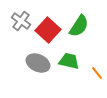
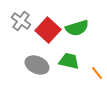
green semicircle: moved 2 px left, 2 px down; rotated 40 degrees clockwise
gray ellipse: moved 1 px left, 2 px down
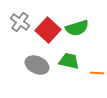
gray cross: moved 1 px left, 1 px down
orange line: rotated 48 degrees counterclockwise
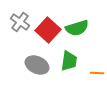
green trapezoid: rotated 85 degrees clockwise
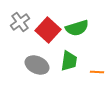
gray cross: rotated 18 degrees clockwise
orange line: moved 1 px up
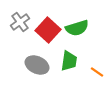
orange line: rotated 32 degrees clockwise
